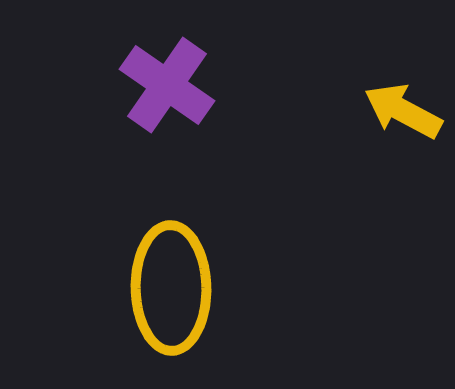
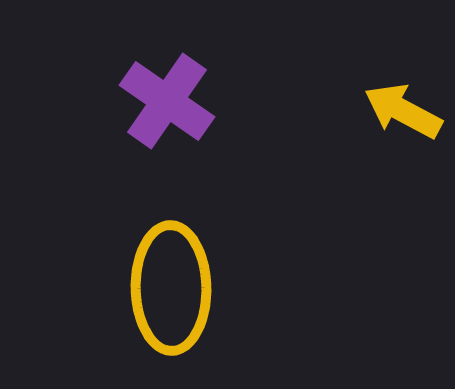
purple cross: moved 16 px down
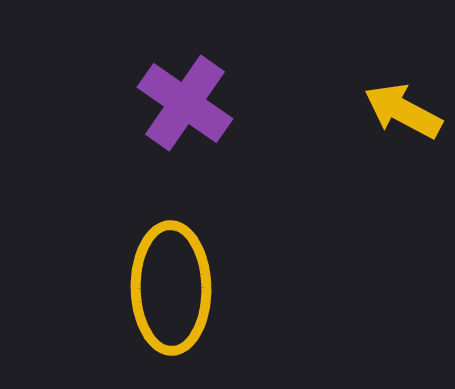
purple cross: moved 18 px right, 2 px down
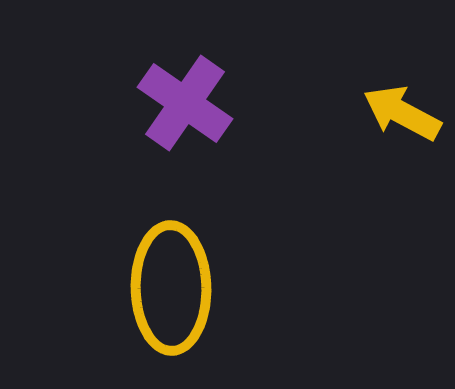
yellow arrow: moved 1 px left, 2 px down
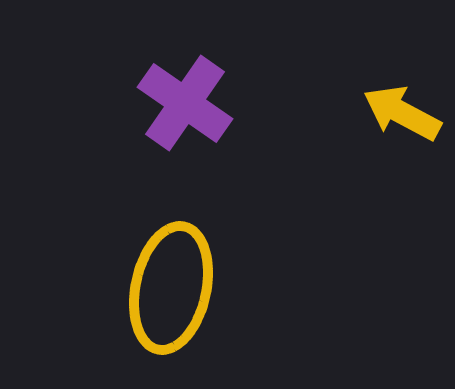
yellow ellipse: rotated 13 degrees clockwise
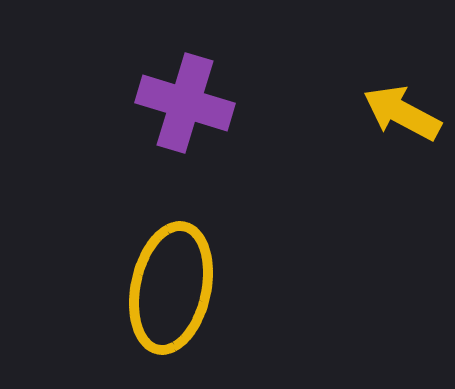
purple cross: rotated 18 degrees counterclockwise
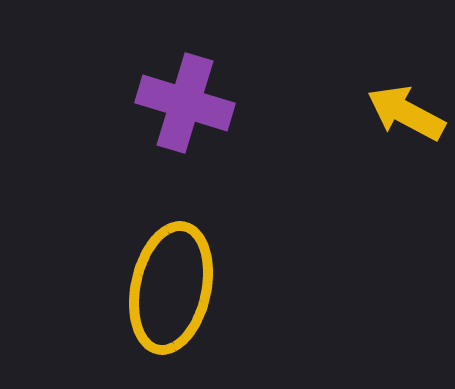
yellow arrow: moved 4 px right
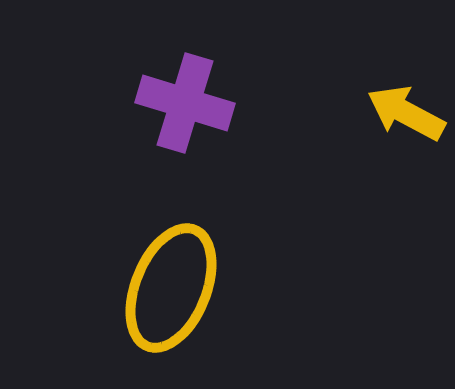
yellow ellipse: rotated 10 degrees clockwise
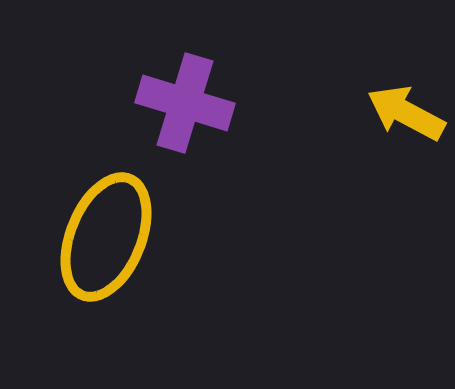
yellow ellipse: moved 65 px left, 51 px up
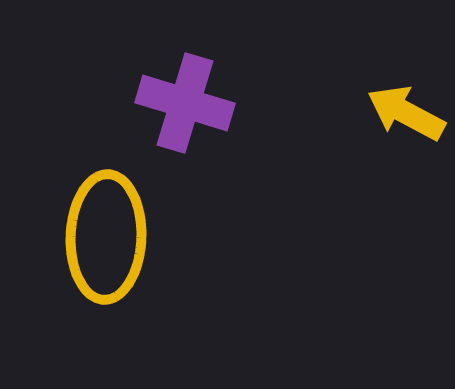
yellow ellipse: rotated 20 degrees counterclockwise
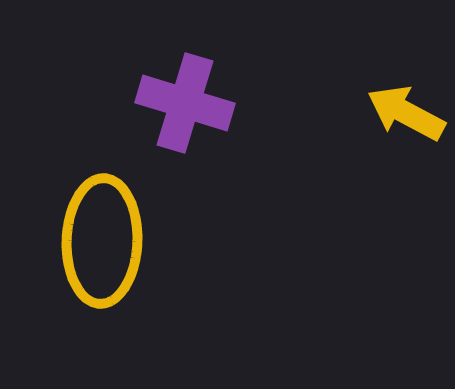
yellow ellipse: moved 4 px left, 4 px down
